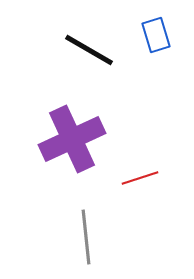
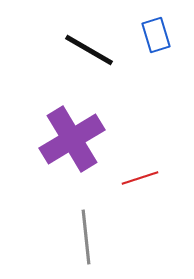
purple cross: rotated 6 degrees counterclockwise
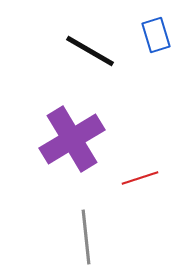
black line: moved 1 px right, 1 px down
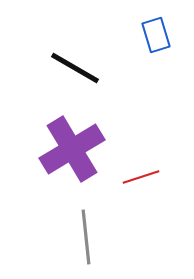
black line: moved 15 px left, 17 px down
purple cross: moved 10 px down
red line: moved 1 px right, 1 px up
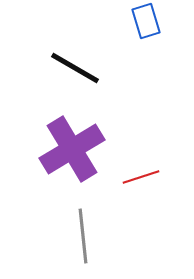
blue rectangle: moved 10 px left, 14 px up
gray line: moved 3 px left, 1 px up
